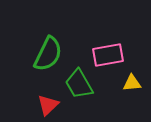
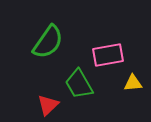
green semicircle: moved 12 px up; rotated 9 degrees clockwise
yellow triangle: moved 1 px right
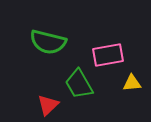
green semicircle: rotated 69 degrees clockwise
yellow triangle: moved 1 px left
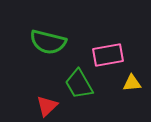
red triangle: moved 1 px left, 1 px down
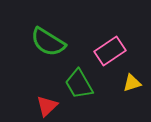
green semicircle: rotated 18 degrees clockwise
pink rectangle: moved 2 px right, 4 px up; rotated 24 degrees counterclockwise
yellow triangle: rotated 12 degrees counterclockwise
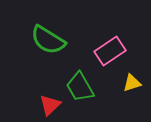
green semicircle: moved 2 px up
green trapezoid: moved 1 px right, 3 px down
red triangle: moved 3 px right, 1 px up
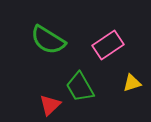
pink rectangle: moved 2 px left, 6 px up
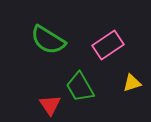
red triangle: rotated 20 degrees counterclockwise
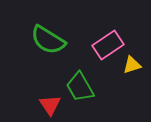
yellow triangle: moved 18 px up
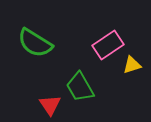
green semicircle: moved 13 px left, 3 px down
